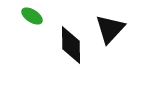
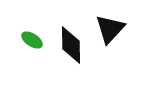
green ellipse: moved 24 px down
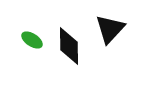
black diamond: moved 2 px left, 1 px down
